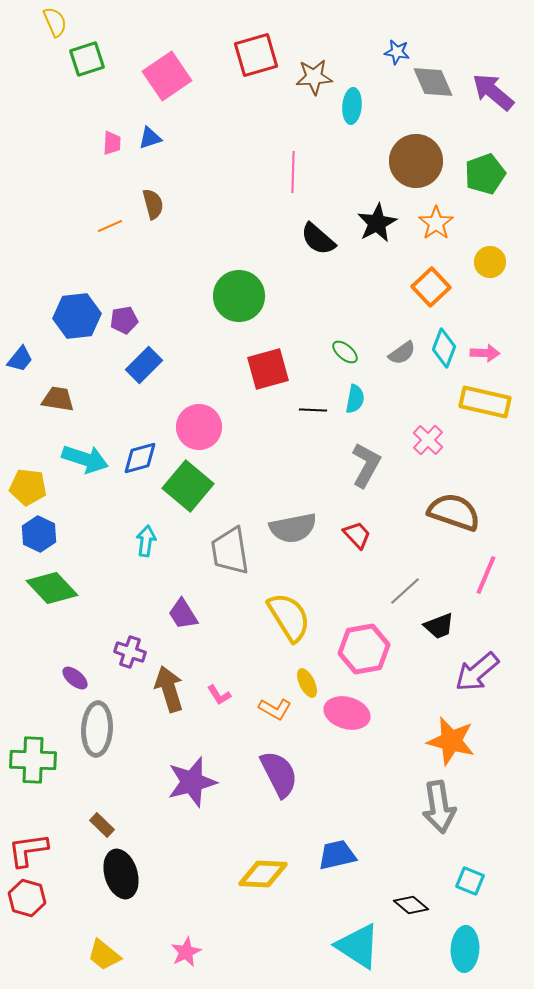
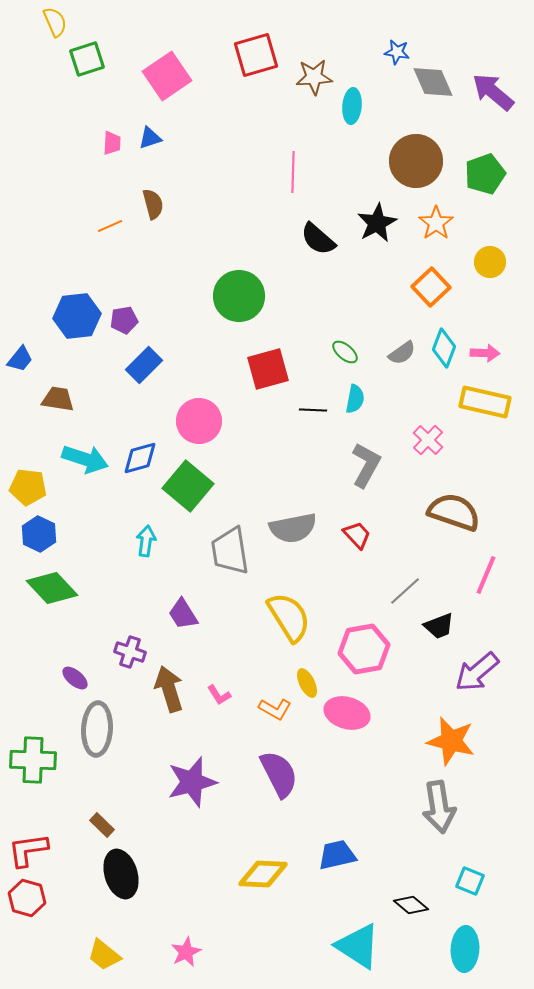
pink circle at (199, 427): moved 6 px up
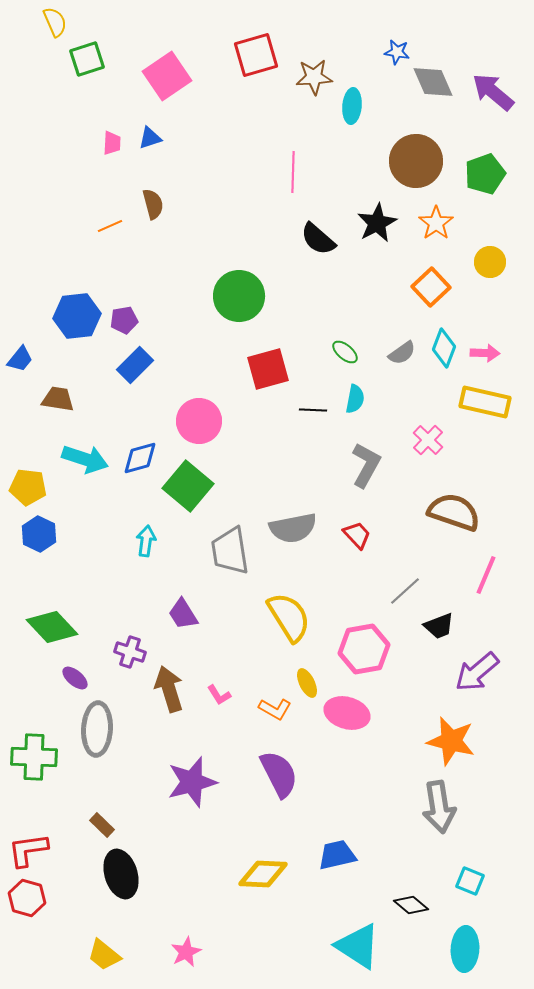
blue rectangle at (144, 365): moved 9 px left
green diamond at (52, 588): moved 39 px down
green cross at (33, 760): moved 1 px right, 3 px up
